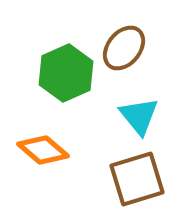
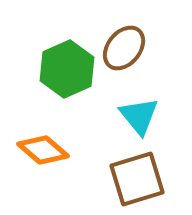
green hexagon: moved 1 px right, 4 px up
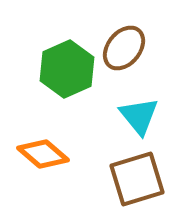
orange diamond: moved 4 px down
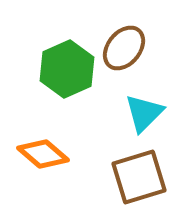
cyan triangle: moved 5 px right, 3 px up; rotated 24 degrees clockwise
brown square: moved 2 px right, 2 px up
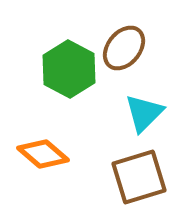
green hexagon: moved 2 px right; rotated 8 degrees counterclockwise
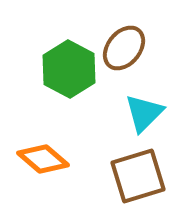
orange diamond: moved 5 px down
brown square: moved 1 px left, 1 px up
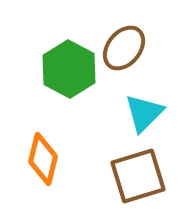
orange diamond: rotated 63 degrees clockwise
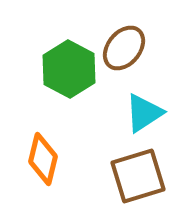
cyan triangle: rotated 12 degrees clockwise
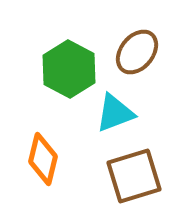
brown ellipse: moved 13 px right, 4 px down
cyan triangle: moved 29 px left; rotated 12 degrees clockwise
brown square: moved 4 px left
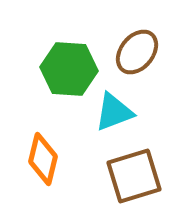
green hexagon: rotated 24 degrees counterclockwise
cyan triangle: moved 1 px left, 1 px up
